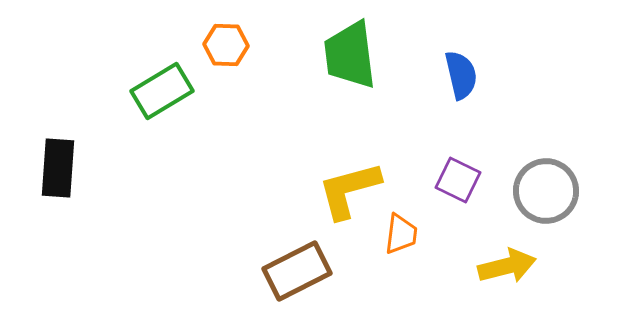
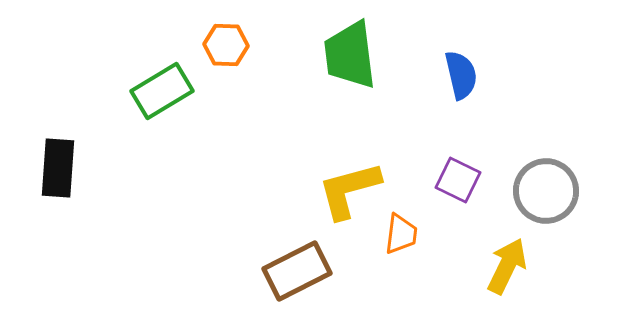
yellow arrow: rotated 50 degrees counterclockwise
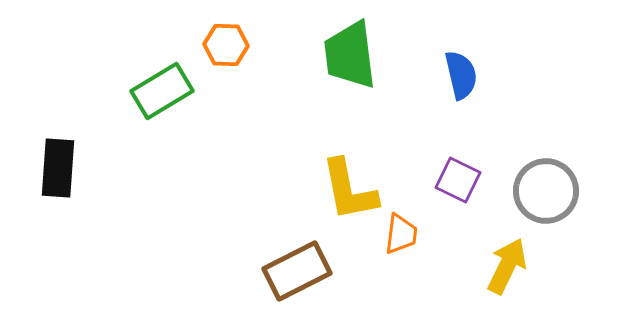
yellow L-shape: rotated 86 degrees counterclockwise
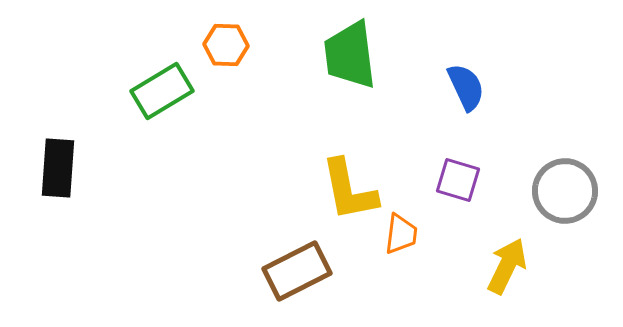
blue semicircle: moved 5 px right, 12 px down; rotated 12 degrees counterclockwise
purple square: rotated 9 degrees counterclockwise
gray circle: moved 19 px right
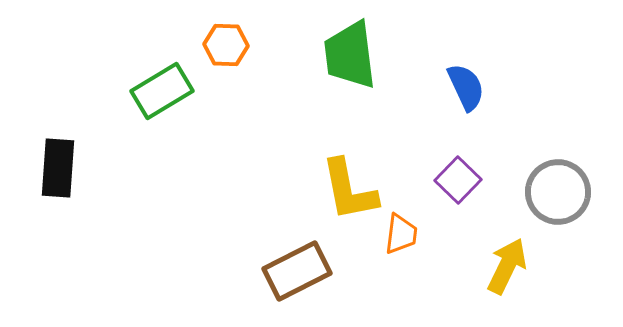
purple square: rotated 27 degrees clockwise
gray circle: moved 7 px left, 1 px down
